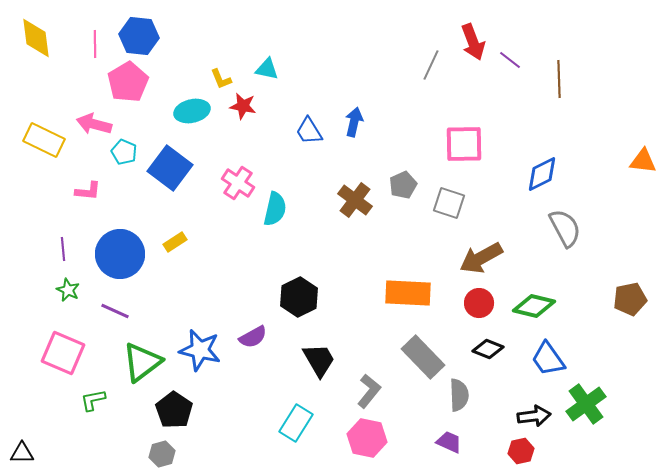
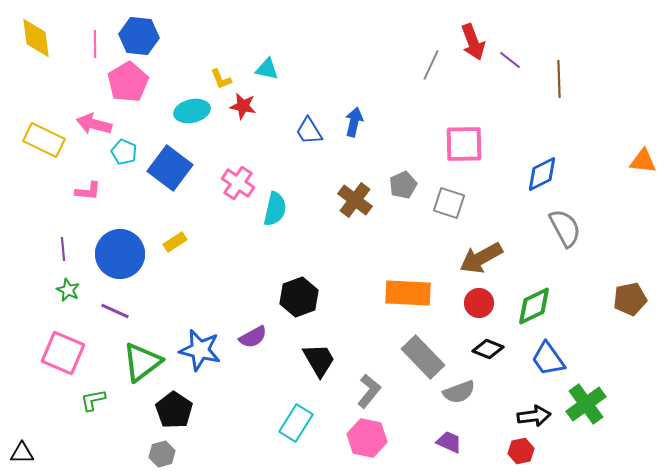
black hexagon at (299, 297): rotated 6 degrees clockwise
green diamond at (534, 306): rotated 39 degrees counterclockwise
gray semicircle at (459, 395): moved 3 px up; rotated 72 degrees clockwise
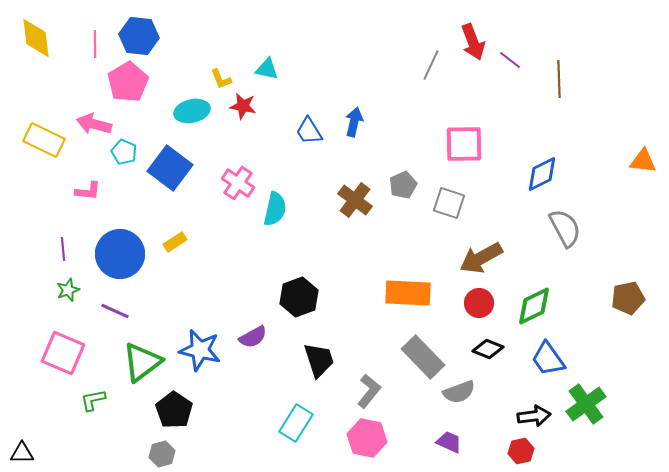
green star at (68, 290): rotated 25 degrees clockwise
brown pentagon at (630, 299): moved 2 px left, 1 px up
black trapezoid at (319, 360): rotated 12 degrees clockwise
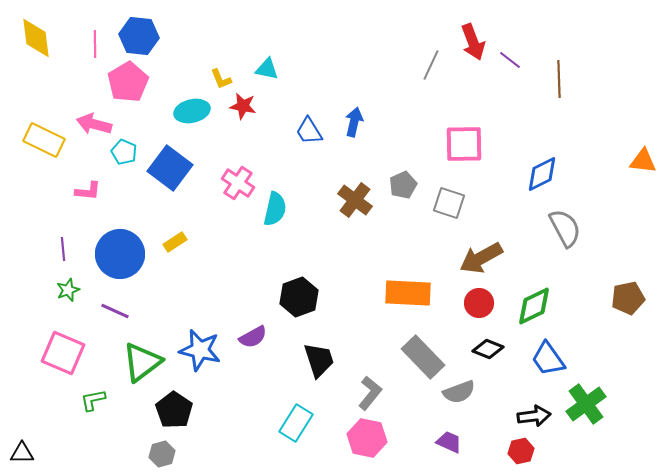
gray L-shape at (369, 391): moved 1 px right, 2 px down
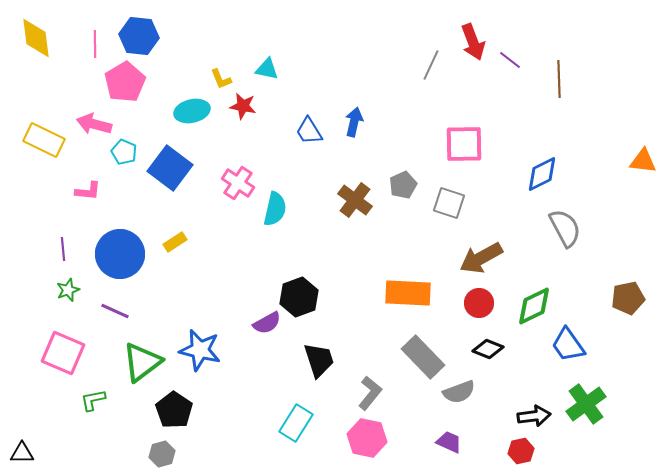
pink pentagon at (128, 82): moved 3 px left
purple semicircle at (253, 337): moved 14 px right, 14 px up
blue trapezoid at (548, 359): moved 20 px right, 14 px up
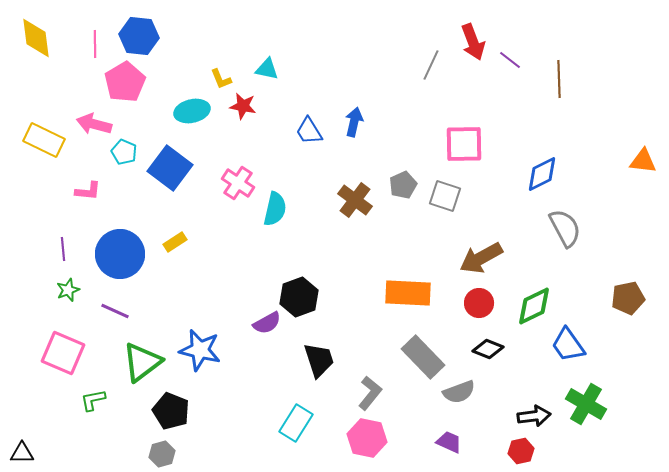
gray square at (449, 203): moved 4 px left, 7 px up
green cross at (586, 404): rotated 24 degrees counterclockwise
black pentagon at (174, 410): moved 3 px left, 1 px down; rotated 12 degrees counterclockwise
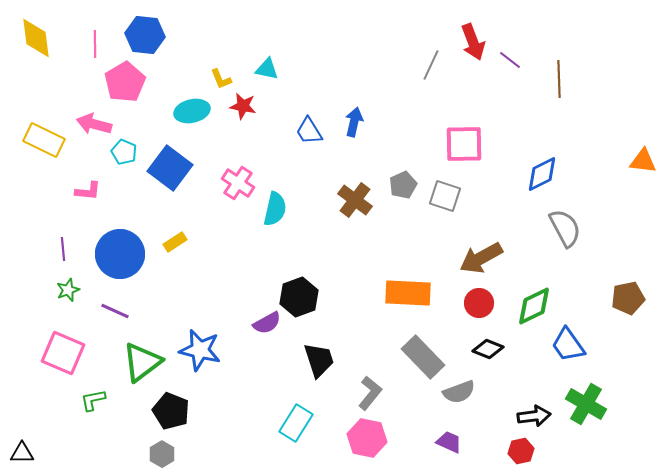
blue hexagon at (139, 36): moved 6 px right, 1 px up
gray hexagon at (162, 454): rotated 15 degrees counterclockwise
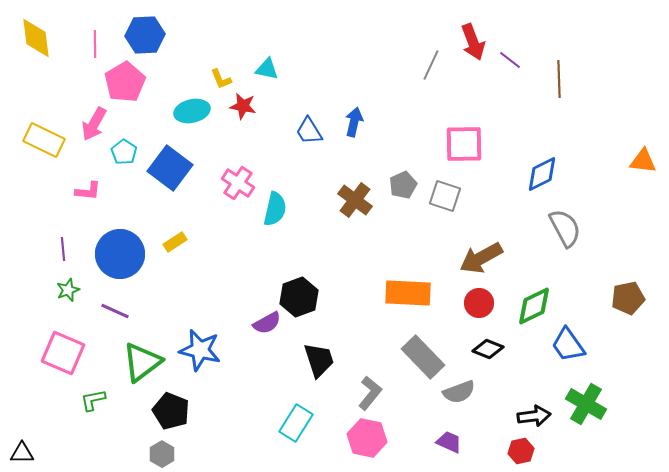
blue hexagon at (145, 35): rotated 9 degrees counterclockwise
pink arrow at (94, 124): rotated 76 degrees counterclockwise
cyan pentagon at (124, 152): rotated 10 degrees clockwise
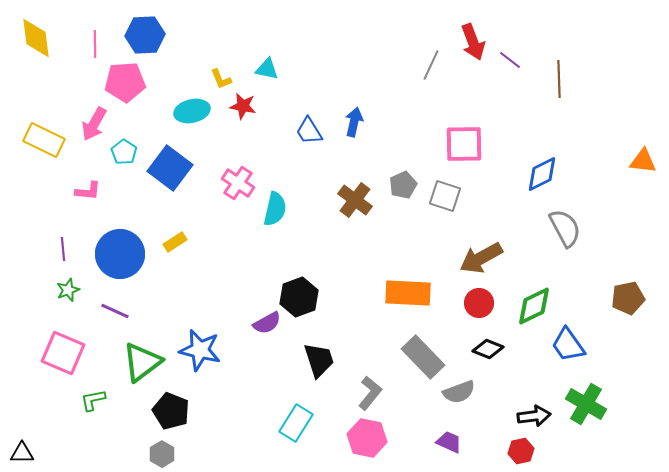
pink pentagon at (125, 82): rotated 27 degrees clockwise
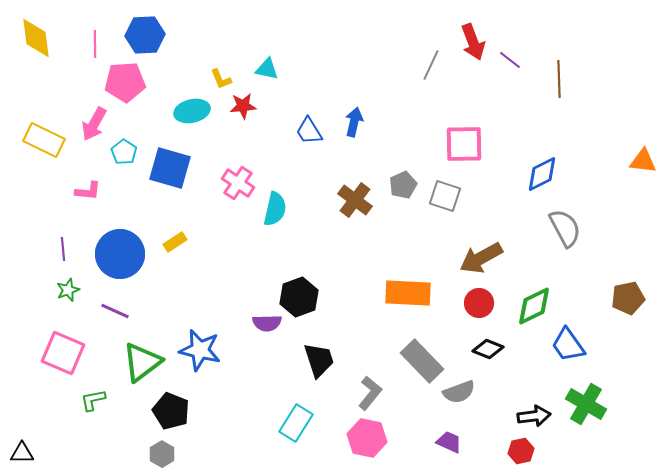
red star at (243, 106): rotated 16 degrees counterclockwise
blue square at (170, 168): rotated 21 degrees counterclockwise
purple semicircle at (267, 323): rotated 28 degrees clockwise
gray rectangle at (423, 357): moved 1 px left, 4 px down
